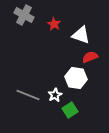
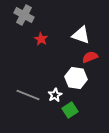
red star: moved 13 px left, 15 px down
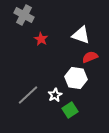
gray line: rotated 65 degrees counterclockwise
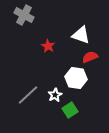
red star: moved 7 px right, 7 px down
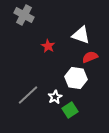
white star: moved 2 px down
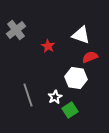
gray cross: moved 8 px left, 15 px down; rotated 24 degrees clockwise
gray line: rotated 65 degrees counterclockwise
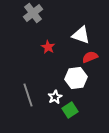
gray cross: moved 17 px right, 17 px up
red star: moved 1 px down
white hexagon: rotated 15 degrees counterclockwise
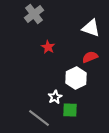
gray cross: moved 1 px right, 1 px down
white triangle: moved 10 px right, 7 px up
white hexagon: rotated 20 degrees counterclockwise
gray line: moved 11 px right, 23 px down; rotated 35 degrees counterclockwise
green square: rotated 35 degrees clockwise
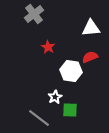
white triangle: rotated 24 degrees counterclockwise
white hexagon: moved 5 px left, 7 px up; rotated 25 degrees counterclockwise
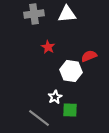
gray cross: rotated 30 degrees clockwise
white triangle: moved 24 px left, 14 px up
red semicircle: moved 1 px left, 1 px up
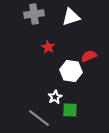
white triangle: moved 4 px right, 3 px down; rotated 12 degrees counterclockwise
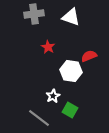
white triangle: rotated 36 degrees clockwise
white star: moved 2 px left, 1 px up
green square: rotated 28 degrees clockwise
